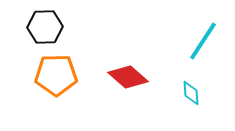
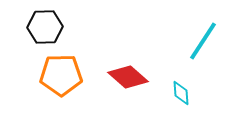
orange pentagon: moved 5 px right
cyan diamond: moved 10 px left
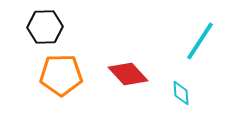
cyan line: moved 3 px left
red diamond: moved 3 px up; rotated 6 degrees clockwise
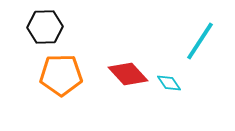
cyan diamond: moved 12 px left, 10 px up; rotated 30 degrees counterclockwise
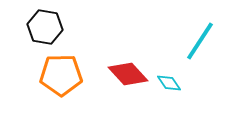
black hexagon: rotated 12 degrees clockwise
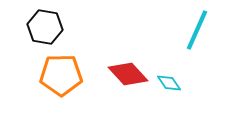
cyan line: moved 3 px left, 11 px up; rotated 9 degrees counterclockwise
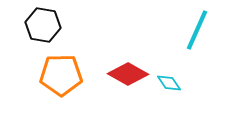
black hexagon: moved 2 px left, 2 px up
red diamond: rotated 18 degrees counterclockwise
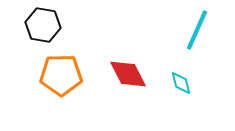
red diamond: rotated 33 degrees clockwise
cyan diamond: moved 12 px right; rotated 20 degrees clockwise
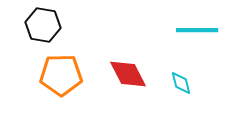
cyan line: rotated 66 degrees clockwise
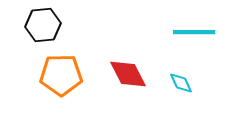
black hexagon: rotated 16 degrees counterclockwise
cyan line: moved 3 px left, 2 px down
cyan diamond: rotated 10 degrees counterclockwise
